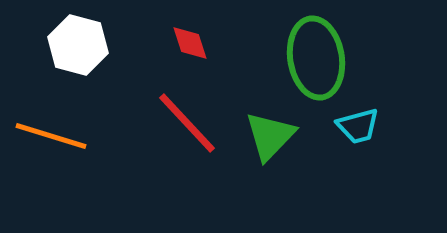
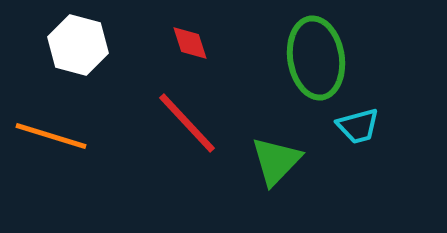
green triangle: moved 6 px right, 25 px down
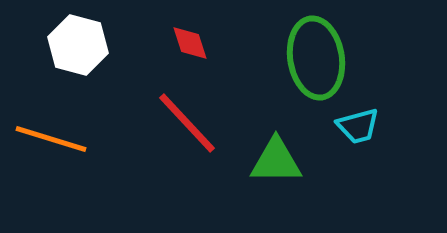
orange line: moved 3 px down
green triangle: rotated 46 degrees clockwise
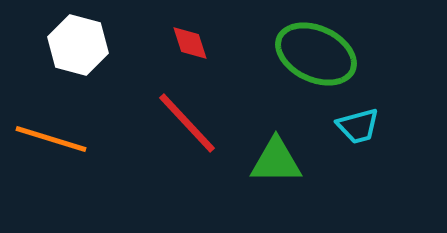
green ellipse: moved 4 px up; rotated 56 degrees counterclockwise
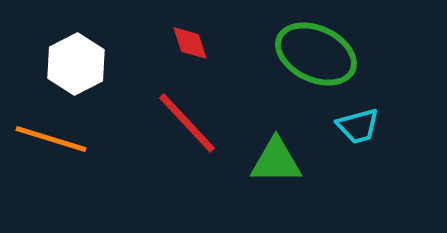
white hexagon: moved 2 px left, 19 px down; rotated 18 degrees clockwise
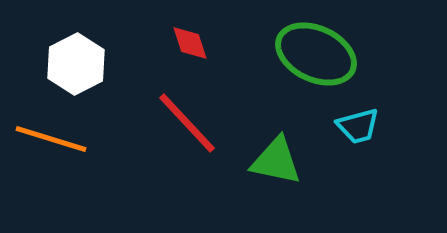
green triangle: rotated 12 degrees clockwise
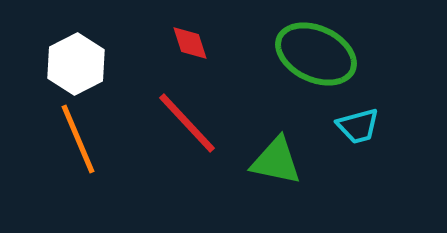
orange line: moved 27 px right; rotated 50 degrees clockwise
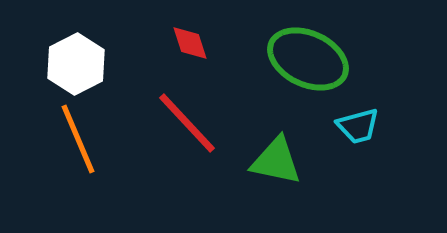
green ellipse: moved 8 px left, 5 px down
